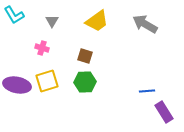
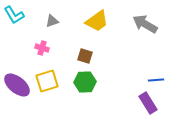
gray triangle: rotated 40 degrees clockwise
purple ellipse: rotated 28 degrees clockwise
blue line: moved 9 px right, 11 px up
purple rectangle: moved 16 px left, 9 px up
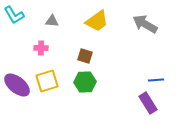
gray triangle: rotated 24 degrees clockwise
pink cross: moved 1 px left; rotated 16 degrees counterclockwise
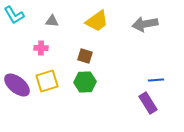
gray arrow: rotated 40 degrees counterclockwise
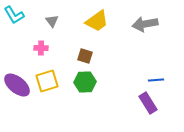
gray triangle: rotated 48 degrees clockwise
